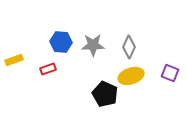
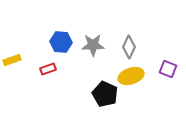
yellow rectangle: moved 2 px left
purple square: moved 2 px left, 4 px up
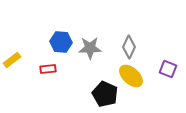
gray star: moved 3 px left, 3 px down
yellow rectangle: rotated 18 degrees counterclockwise
red rectangle: rotated 14 degrees clockwise
yellow ellipse: rotated 60 degrees clockwise
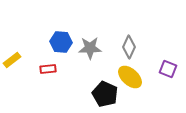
yellow ellipse: moved 1 px left, 1 px down
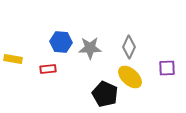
yellow rectangle: moved 1 px right, 1 px up; rotated 48 degrees clockwise
purple square: moved 1 px left, 1 px up; rotated 24 degrees counterclockwise
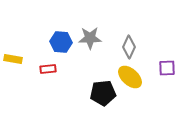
gray star: moved 10 px up
black pentagon: moved 2 px left, 1 px up; rotated 30 degrees counterclockwise
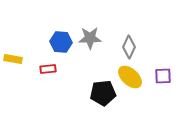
purple square: moved 4 px left, 8 px down
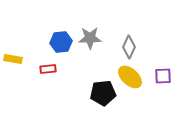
blue hexagon: rotated 10 degrees counterclockwise
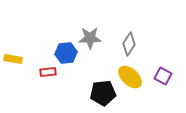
blue hexagon: moved 5 px right, 11 px down
gray diamond: moved 3 px up; rotated 10 degrees clockwise
red rectangle: moved 3 px down
purple square: rotated 30 degrees clockwise
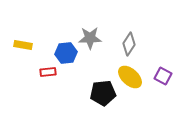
yellow rectangle: moved 10 px right, 14 px up
